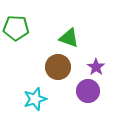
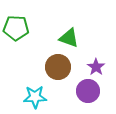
cyan star: moved 2 px up; rotated 15 degrees clockwise
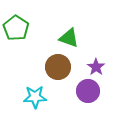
green pentagon: rotated 30 degrees clockwise
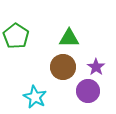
green pentagon: moved 8 px down
green triangle: rotated 20 degrees counterclockwise
brown circle: moved 5 px right
cyan star: rotated 30 degrees clockwise
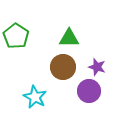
purple star: moved 1 px right; rotated 18 degrees counterclockwise
purple circle: moved 1 px right
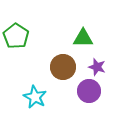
green triangle: moved 14 px right
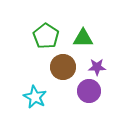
green pentagon: moved 30 px right
purple star: rotated 18 degrees counterclockwise
